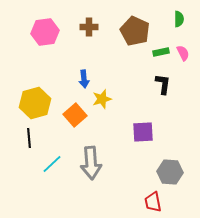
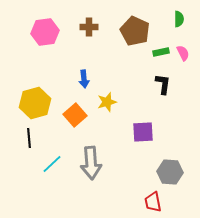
yellow star: moved 5 px right, 3 px down
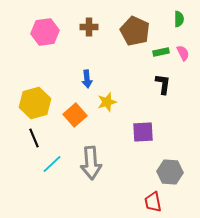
blue arrow: moved 3 px right
black line: moved 5 px right; rotated 18 degrees counterclockwise
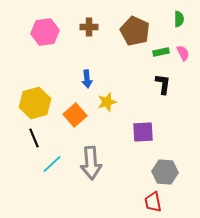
gray hexagon: moved 5 px left
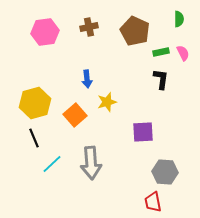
brown cross: rotated 12 degrees counterclockwise
black L-shape: moved 2 px left, 5 px up
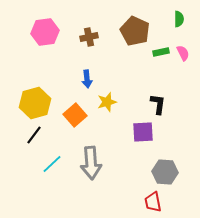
brown cross: moved 10 px down
black L-shape: moved 3 px left, 25 px down
black line: moved 3 px up; rotated 60 degrees clockwise
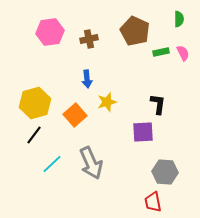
pink hexagon: moved 5 px right
brown cross: moved 2 px down
gray arrow: rotated 20 degrees counterclockwise
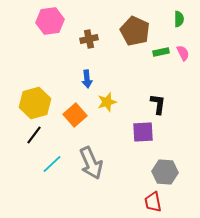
pink hexagon: moved 11 px up
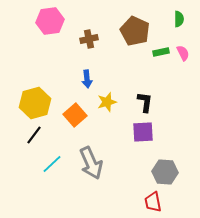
black L-shape: moved 13 px left, 2 px up
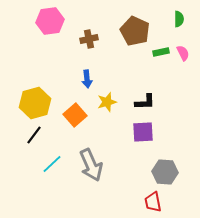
black L-shape: rotated 80 degrees clockwise
gray arrow: moved 2 px down
